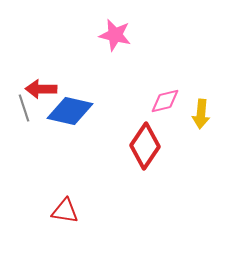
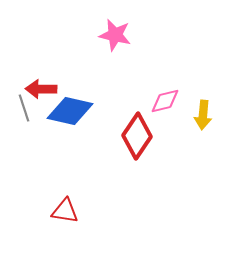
yellow arrow: moved 2 px right, 1 px down
red diamond: moved 8 px left, 10 px up
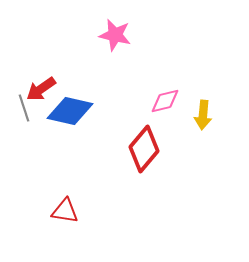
red arrow: rotated 36 degrees counterclockwise
red diamond: moved 7 px right, 13 px down; rotated 6 degrees clockwise
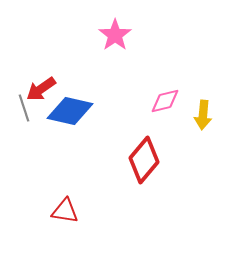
pink star: rotated 24 degrees clockwise
red diamond: moved 11 px down
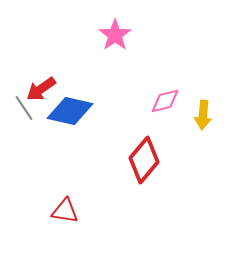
gray line: rotated 16 degrees counterclockwise
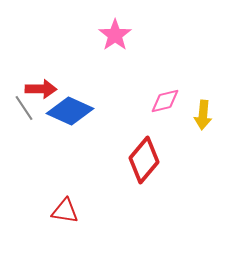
red arrow: rotated 144 degrees counterclockwise
blue diamond: rotated 12 degrees clockwise
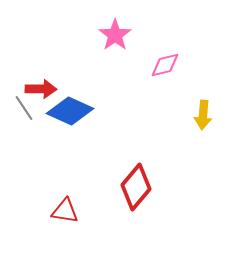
pink diamond: moved 36 px up
red diamond: moved 8 px left, 27 px down
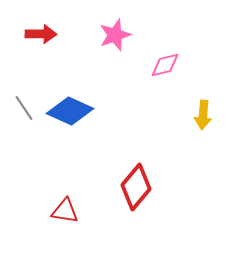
pink star: rotated 16 degrees clockwise
red arrow: moved 55 px up
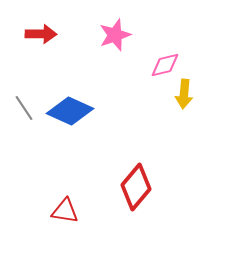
yellow arrow: moved 19 px left, 21 px up
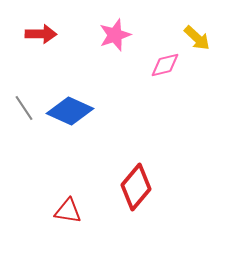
yellow arrow: moved 13 px right, 56 px up; rotated 52 degrees counterclockwise
red triangle: moved 3 px right
